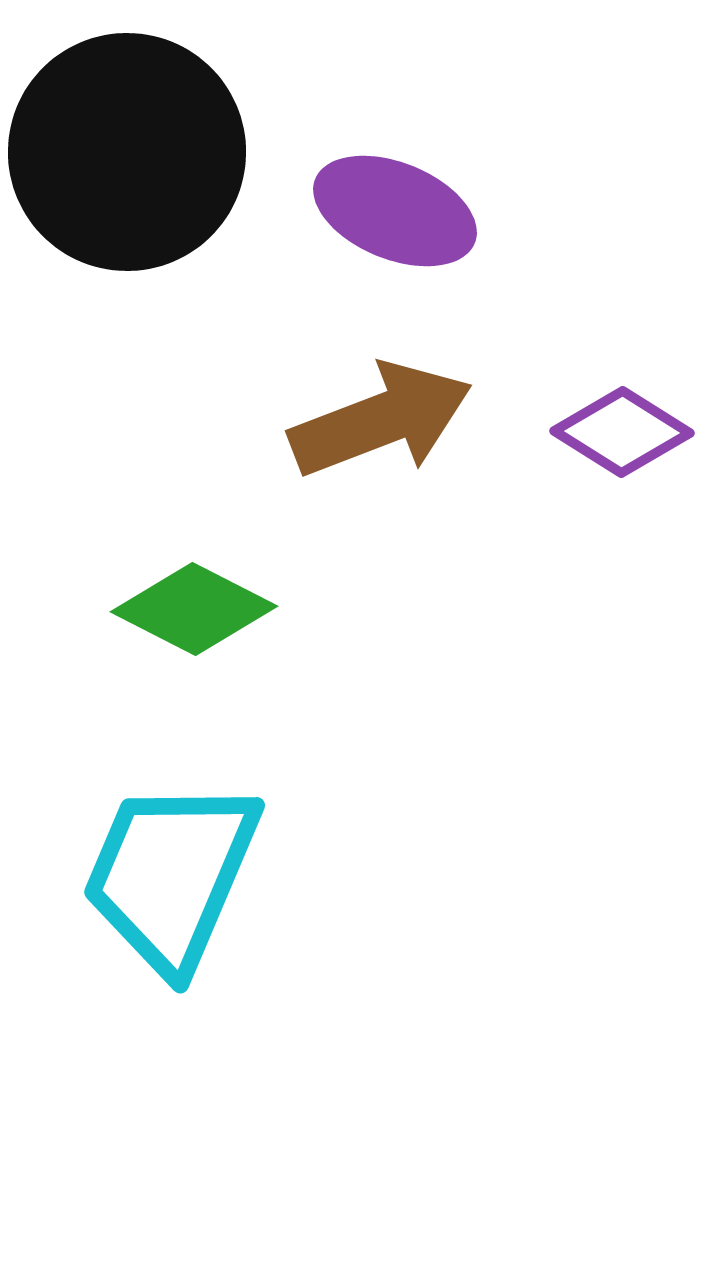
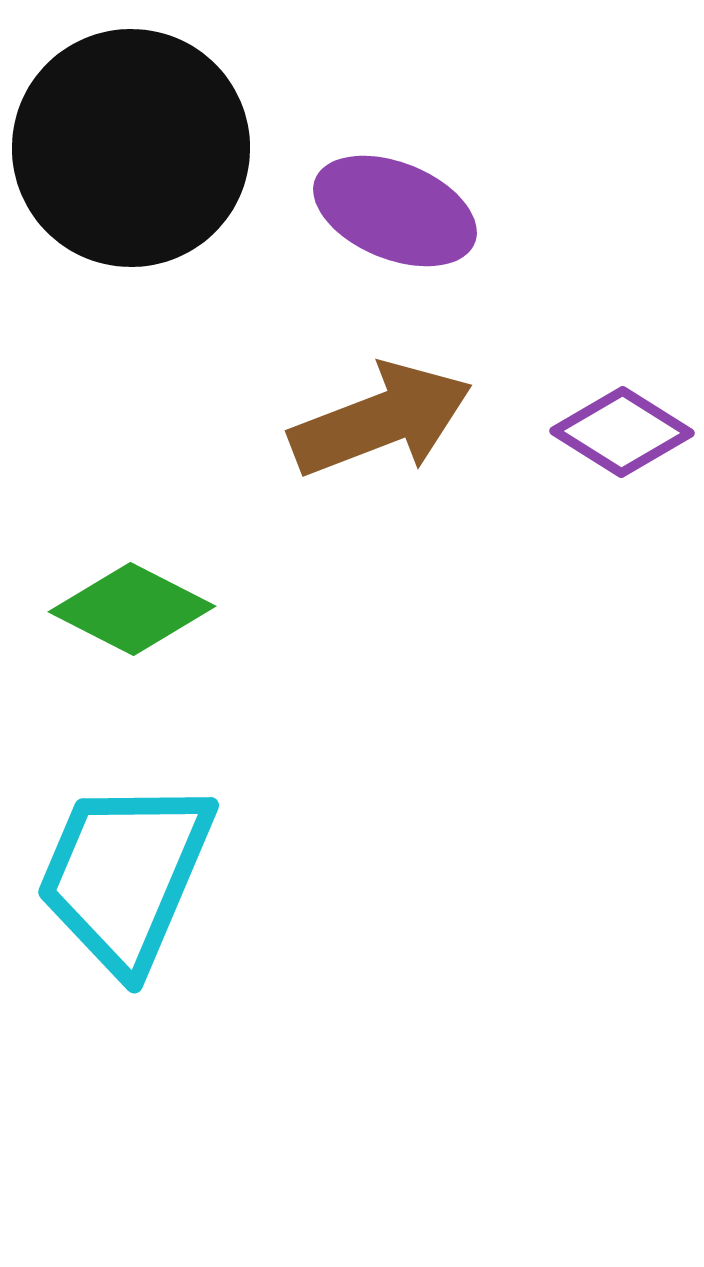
black circle: moved 4 px right, 4 px up
green diamond: moved 62 px left
cyan trapezoid: moved 46 px left
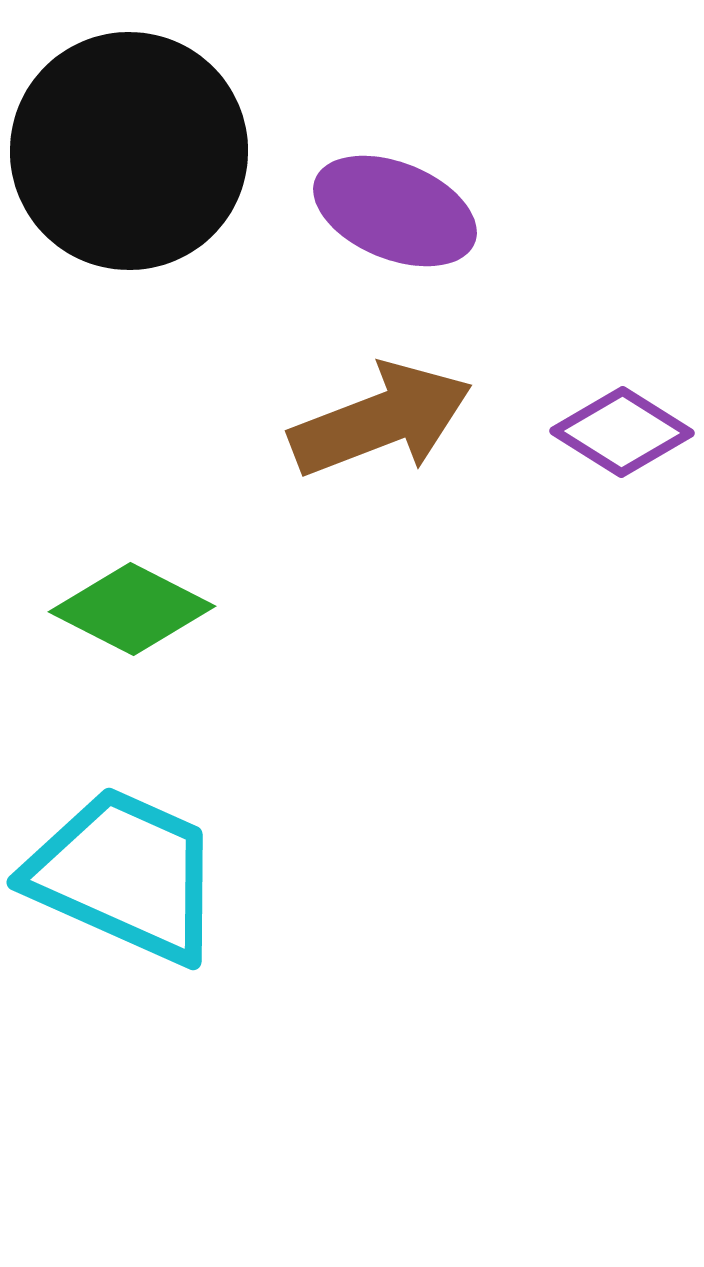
black circle: moved 2 px left, 3 px down
cyan trapezoid: rotated 91 degrees clockwise
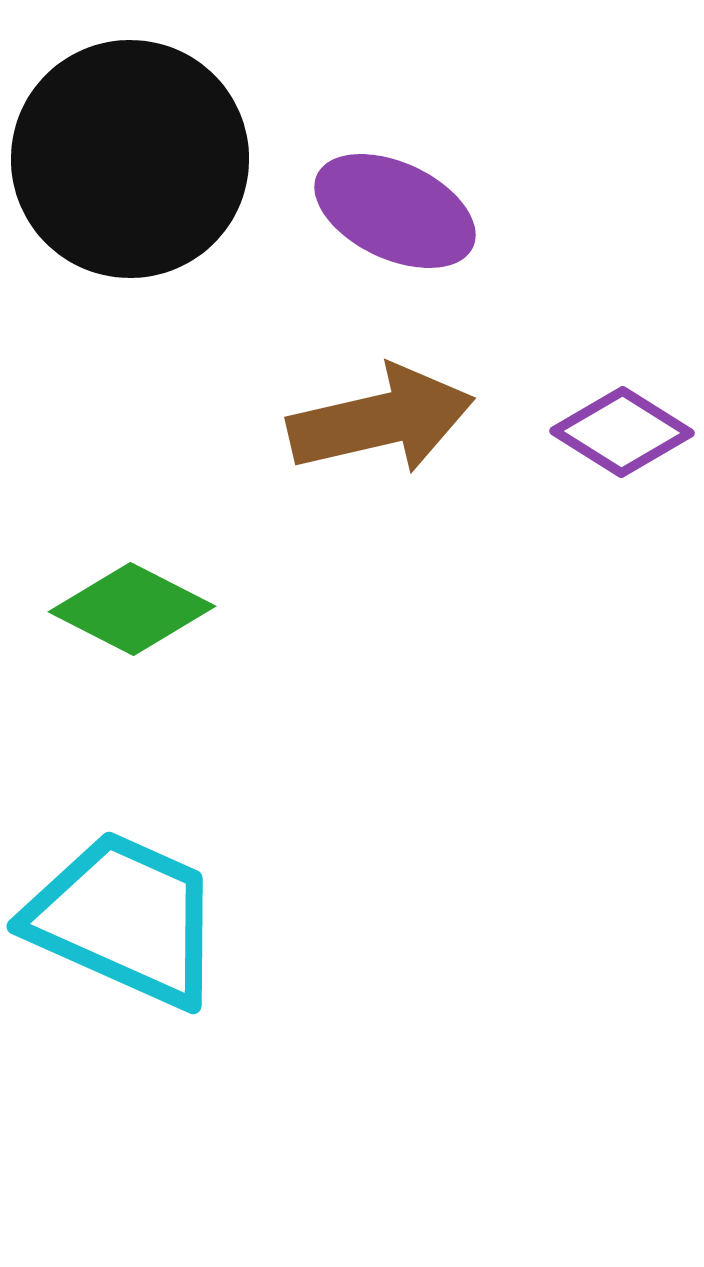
black circle: moved 1 px right, 8 px down
purple ellipse: rotated 3 degrees clockwise
brown arrow: rotated 8 degrees clockwise
cyan trapezoid: moved 44 px down
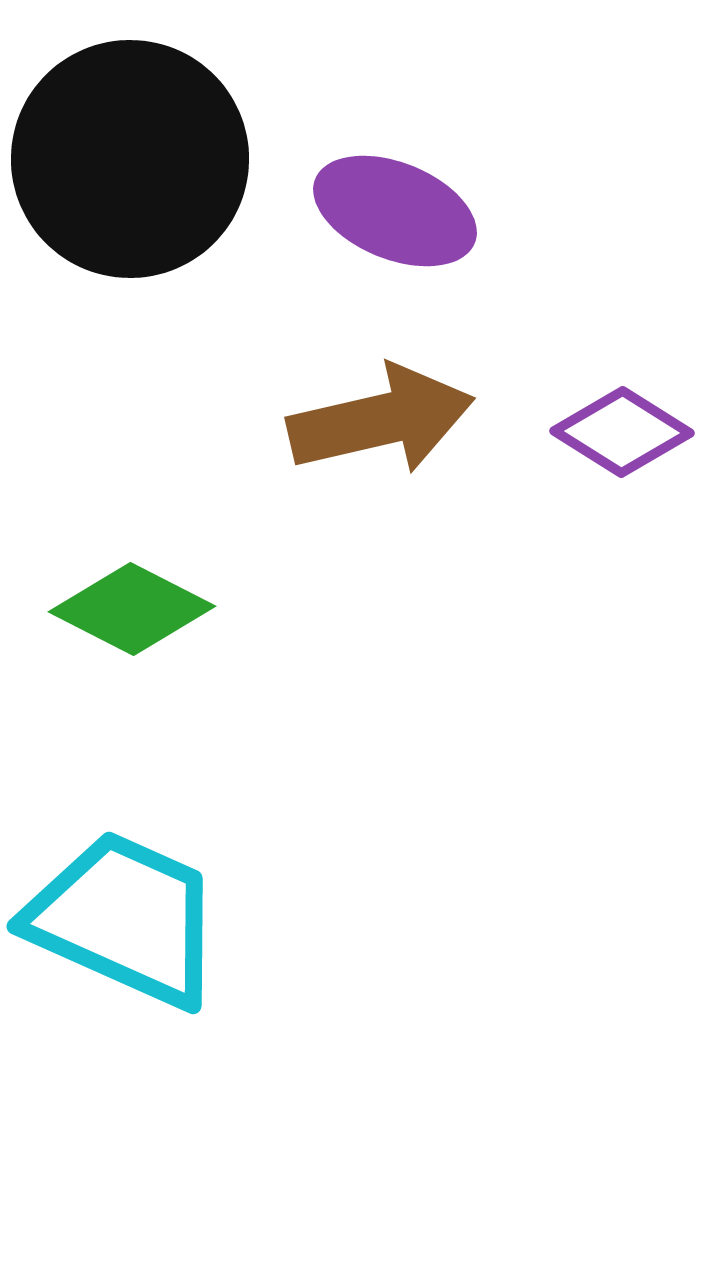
purple ellipse: rotated 3 degrees counterclockwise
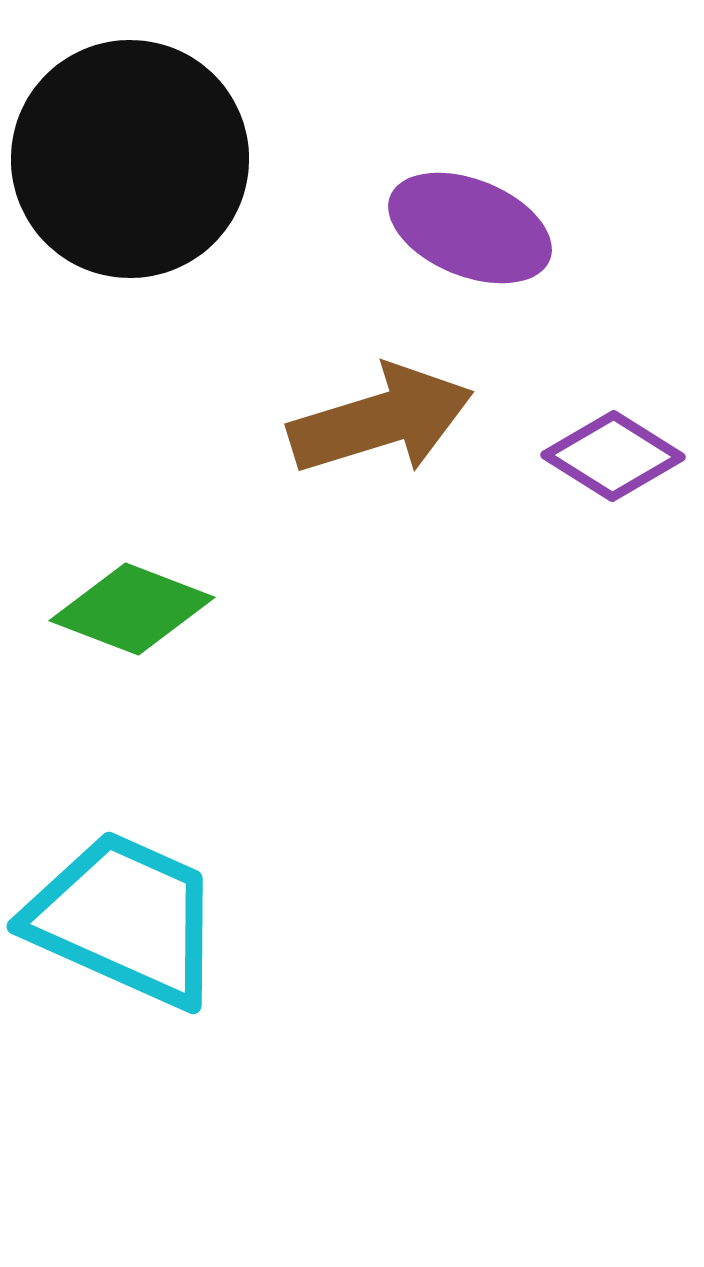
purple ellipse: moved 75 px right, 17 px down
brown arrow: rotated 4 degrees counterclockwise
purple diamond: moved 9 px left, 24 px down
green diamond: rotated 6 degrees counterclockwise
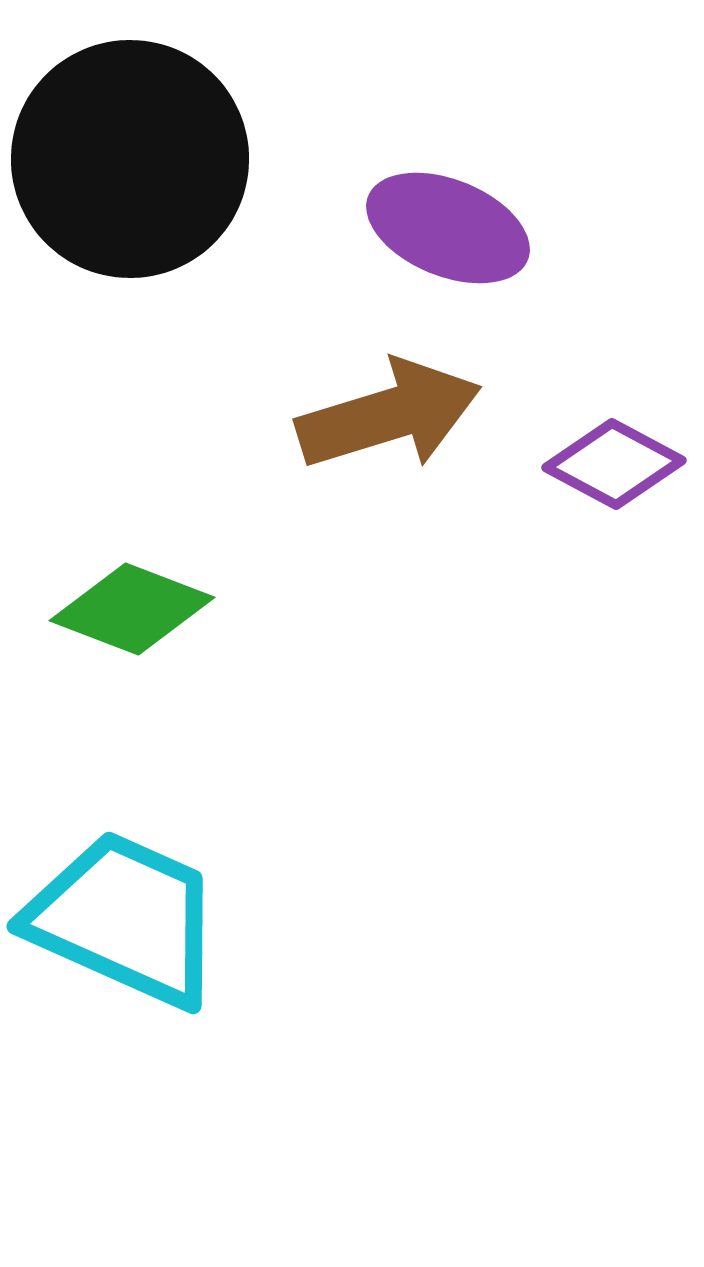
purple ellipse: moved 22 px left
brown arrow: moved 8 px right, 5 px up
purple diamond: moved 1 px right, 8 px down; rotated 4 degrees counterclockwise
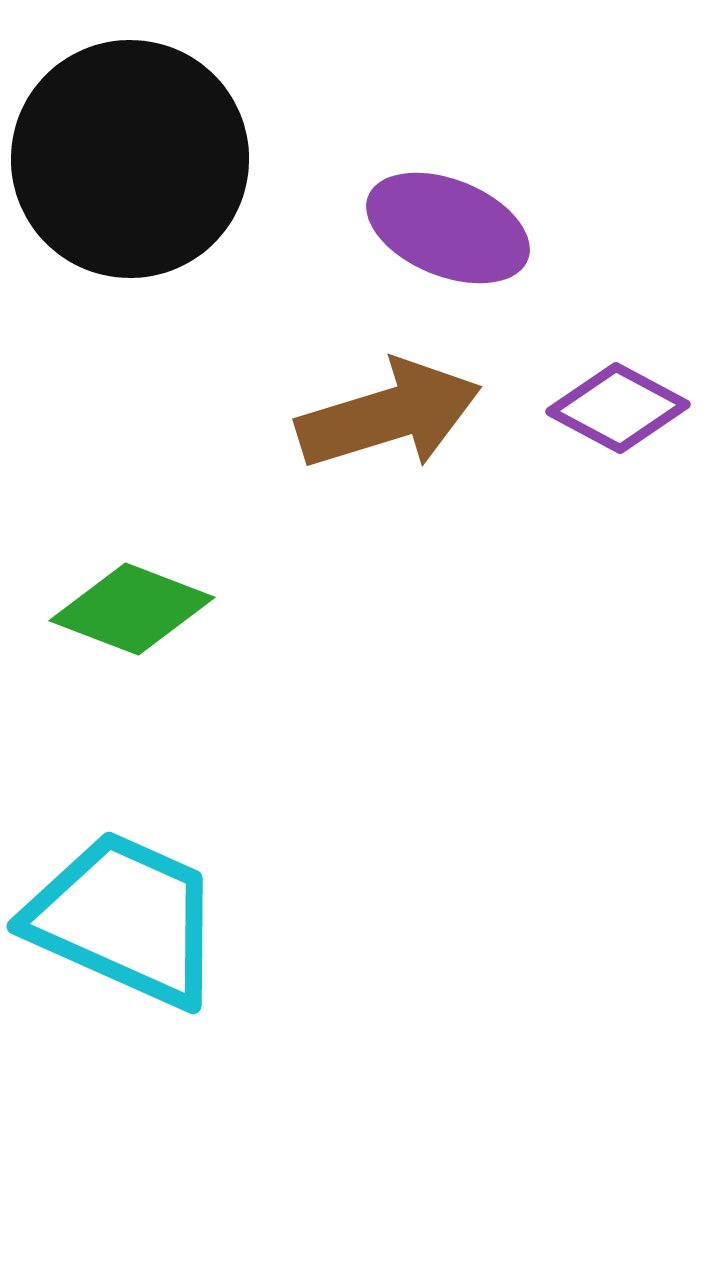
purple diamond: moved 4 px right, 56 px up
